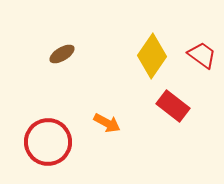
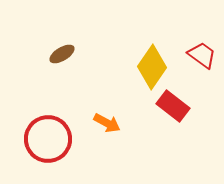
yellow diamond: moved 11 px down
red circle: moved 3 px up
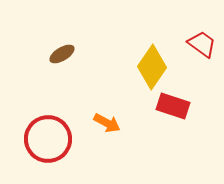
red trapezoid: moved 11 px up
red rectangle: rotated 20 degrees counterclockwise
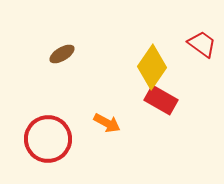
red rectangle: moved 12 px left, 6 px up; rotated 12 degrees clockwise
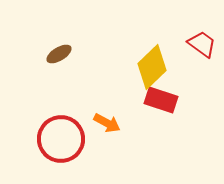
brown ellipse: moved 3 px left
yellow diamond: rotated 12 degrees clockwise
red rectangle: rotated 12 degrees counterclockwise
red circle: moved 13 px right
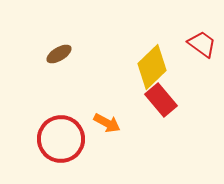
red rectangle: rotated 32 degrees clockwise
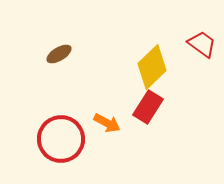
red rectangle: moved 13 px left, 7 px down; rotated 72 degrees clockwise
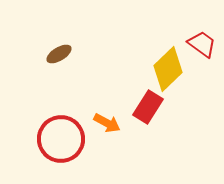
yellow diamond: moved 16 px right, 2 px down
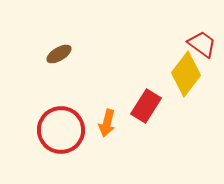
yellow diamond: moved 18 px right, 5 px down; rotated 9 degrees counterclockwise
red rectangle: moved 2 px left, 1 px up
orange arrow: rotated 76 degrees clockwise
red circle: moved 9 px up
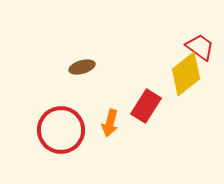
red trapezoid: moved 2 px left, 3 px down
brown ellipse: moved 23 px right, 13 px down; rotated 15 degrees clockwise
yellow diamond: rotated 15 degrees clockwise
orange arrow: moved 3 px right
